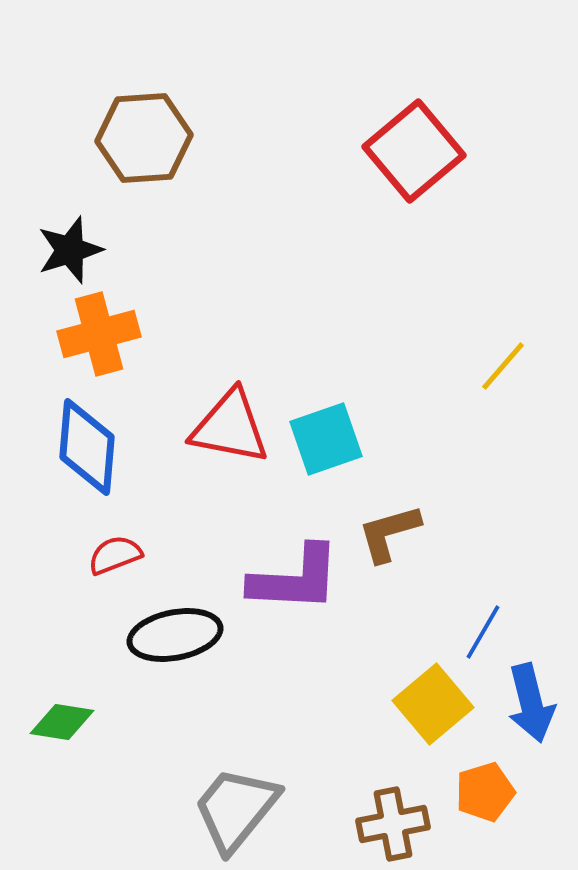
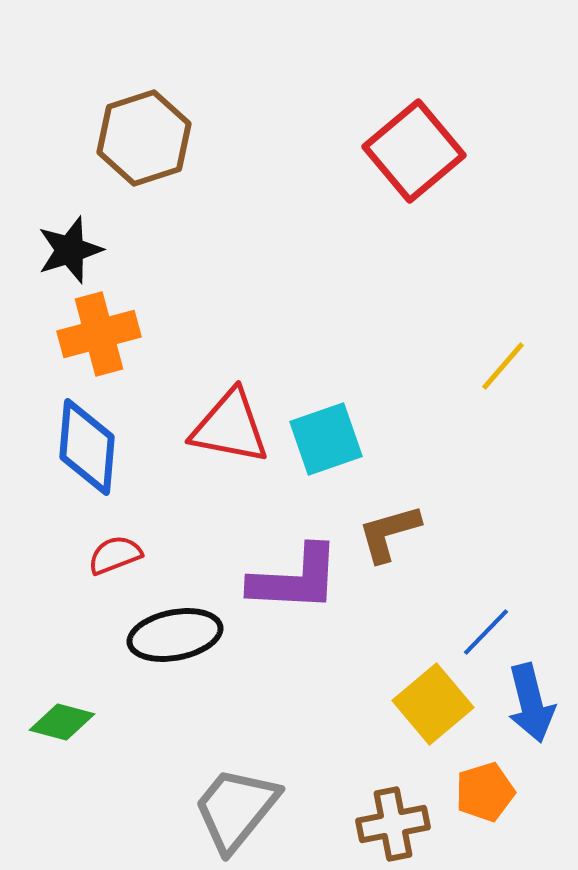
brown hexagon: rotated 14 degrees counterclockwise
blue line: moved 3 px right; rotated 14 degrees clockwise
green diamond: rotated 6 degrees clockwise
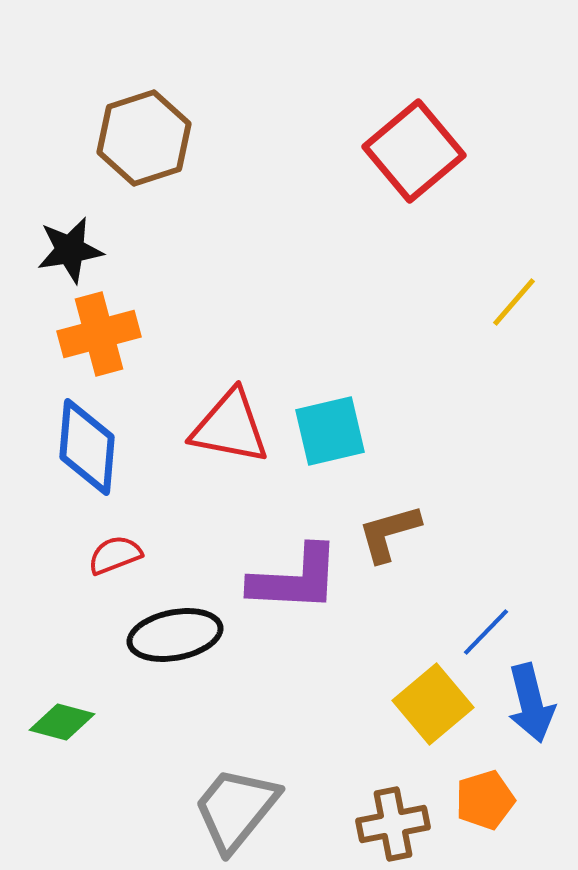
black star: rotated 8 degrees clockwise
yellow line: moved 11 px right, 64 px up
cyan square: moved 4 px right, 8 px up; rotated 6 degrees clockwise
orange pentagon: moved 8 px down
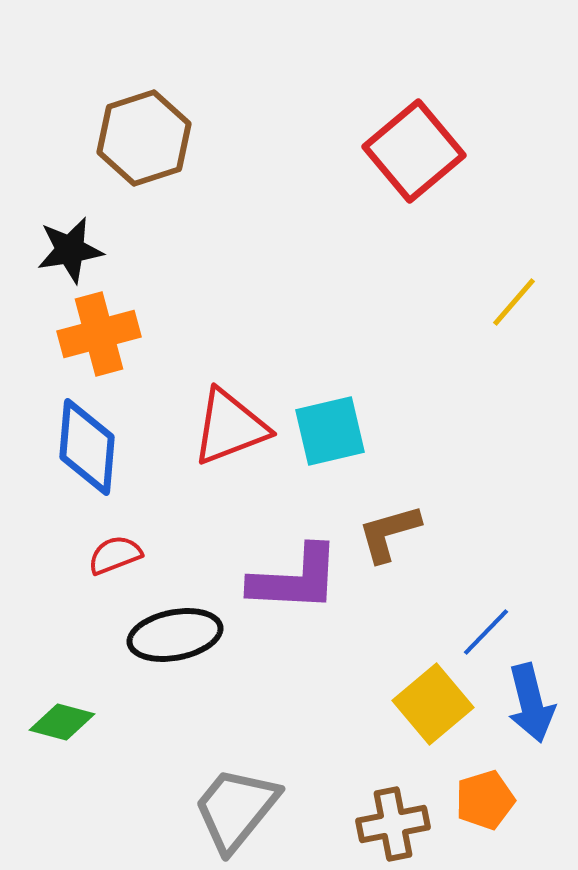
red triangle: rotated 32 degrees counterclockwise
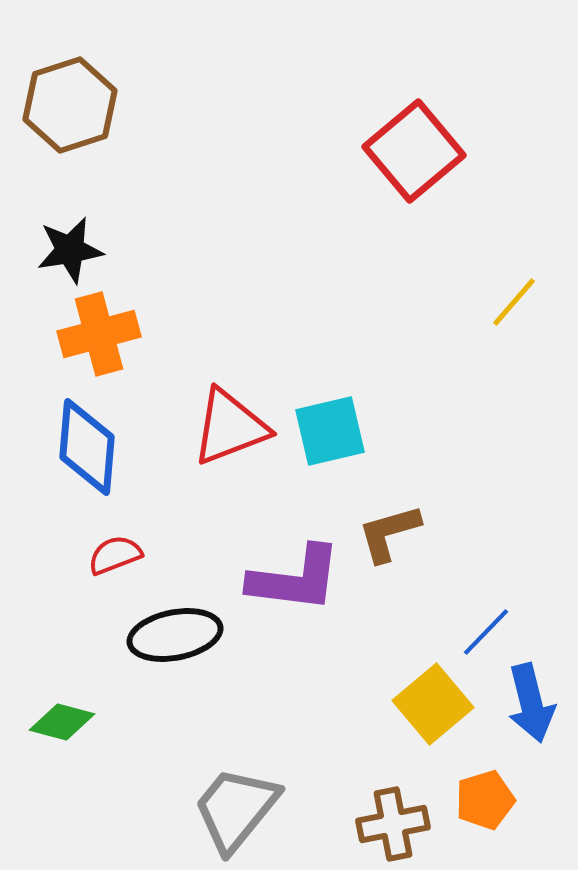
brown hexagon: moved 74 px left, 33 px up
purple L-shape: rotated 4 degrees clockwise
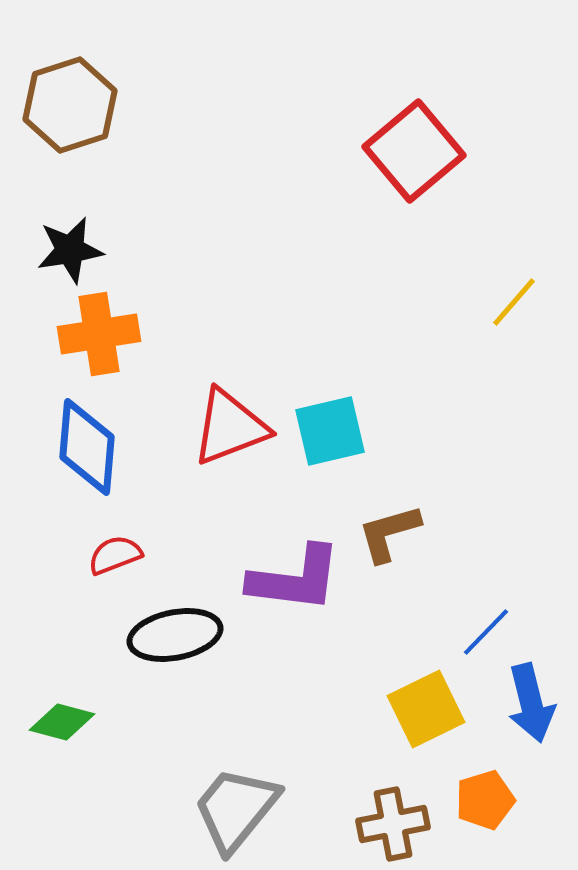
orange cross: rotated 6 degrees clockwise
yellow square: moved 7 px left, 5 px down; rotated 14 degrees clockwise
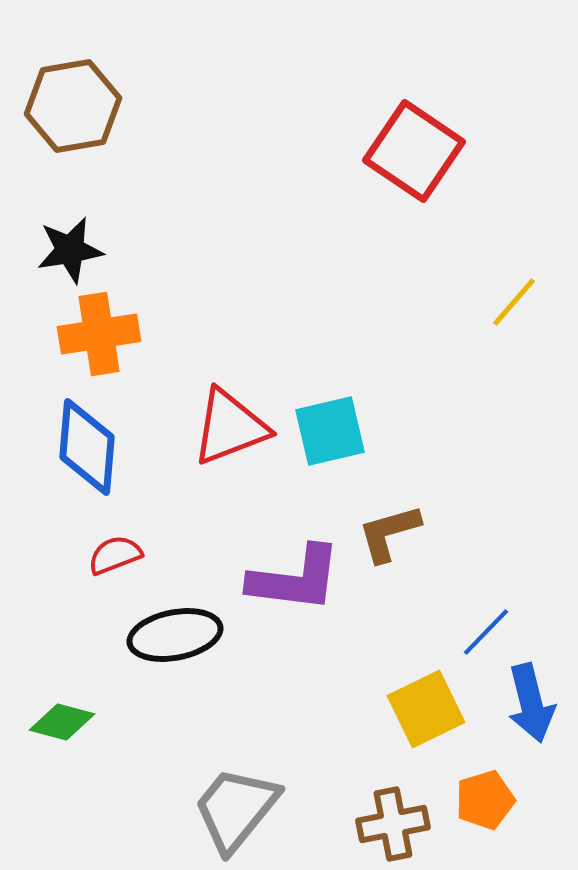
brown hexagon: moved 3 px right, 1 px down; rotated 8 degrees clockwise
red square: rotated 16 degrees counterclockwise
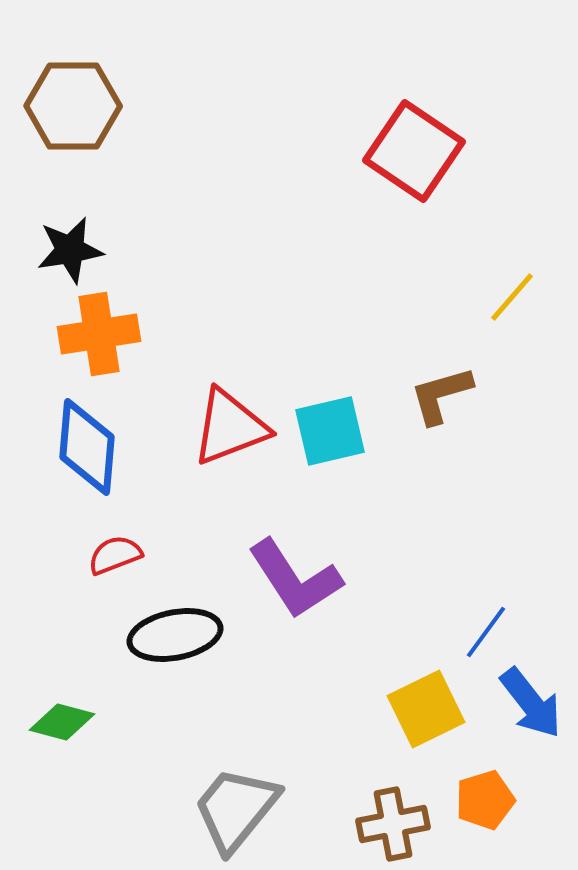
brown hexagon: rotated 10 degrees clockwise
yellow line: moved 2 px left, 5 px up
brown L-shape: moved 52 px right, 138 px up
purple L-shape: rotated 50 degrees clockwise
blue line: rotated 8 degrees counterclockwise
blue arrow: rotated 24 degrees counterclockwise
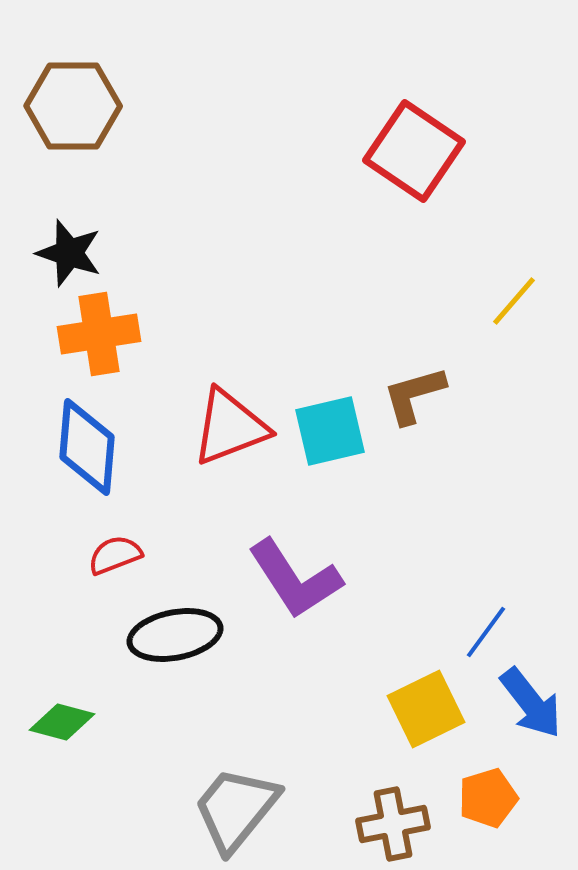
black star: moved 1 px left, 3 px down; rotated 28 degrees clockwise
yellow line: moved 2 px right, 4 px down
brown L-shape: moved 27 px left
orange pentagon: moved 3 px right, 2 px up
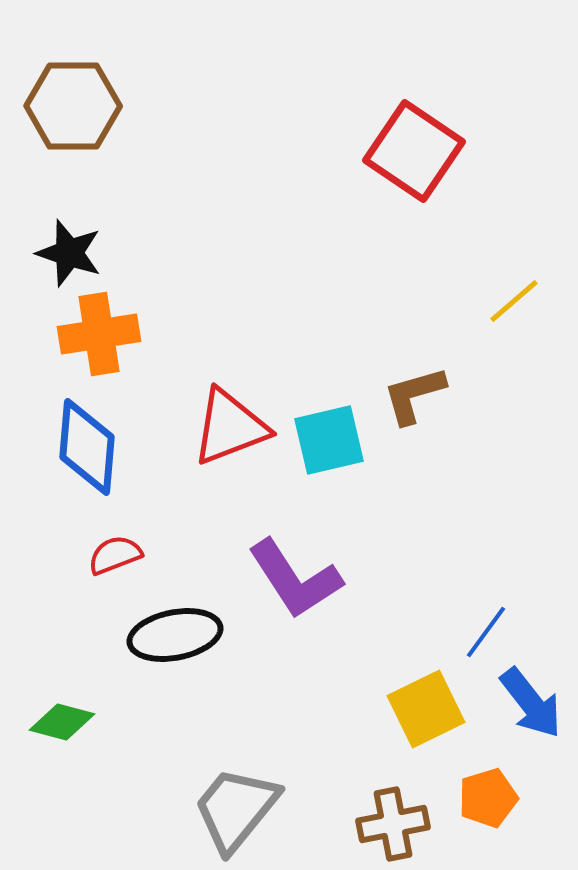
yellow line: rotated 8 degrees clockwise
cyan square: moved 1 px left, 9 px down
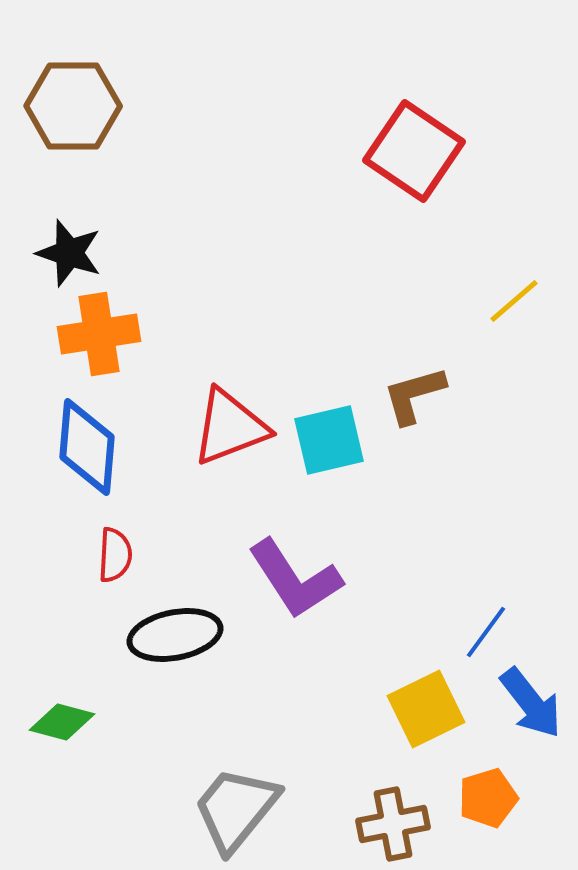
red semicircle: rotated 114 degrees clockwise
